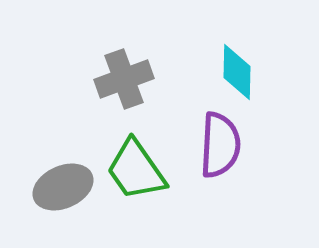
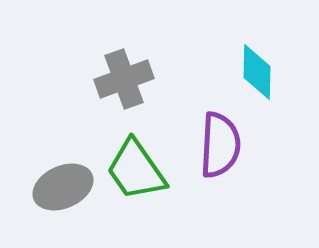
cyan diamond: moved 20 px right
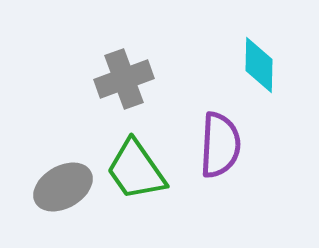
cyan diamond: moved 2 px right, 7 px up
gray ellipse: rotated 6 degrees counterclockwise
